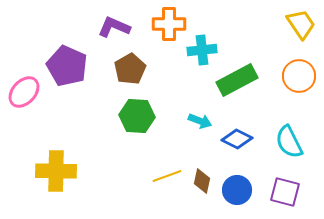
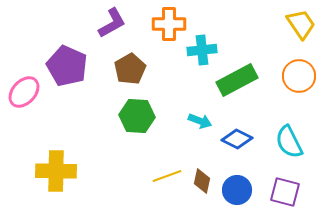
purple L-shape: moved 2 px left, 4 px up; rotated 128 degrees clockwise
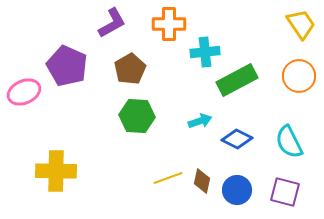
cyan cross: moved 3 px right, 2 px down
pink ellipse: rotated 24 degrees clockwise
cyan arrow: rotated 40 degrees counterclockwise
yellow line: moved 1 px right, 2 px down
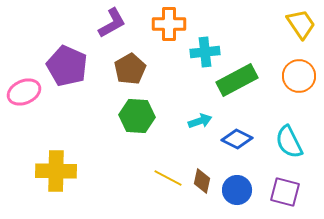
yellow line: rotated 48 degrees clockwise
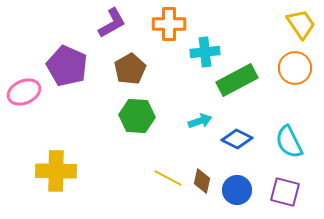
orange circle: moved 4 px left, 8 px up
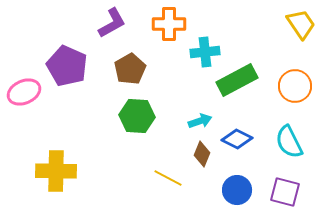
orange circle: moved 18 px down
brown diamond: moved 27 px up; rotated 10 degrees clockwise
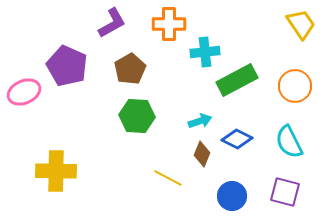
blue circle: moved 5 px left, 6 px down
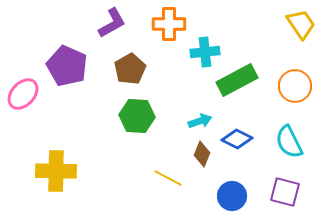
pink ellipse: moved 1 px left, 2 px down; rotated 24 degrees counterclockwise
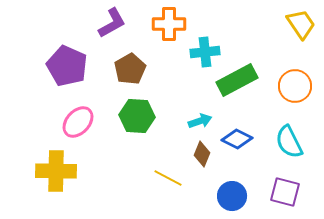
pink ellipse: moved 55 px right, 28 px down
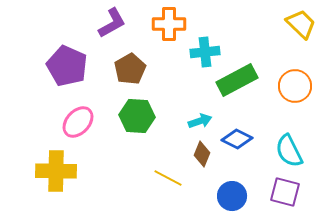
yellow trapezoid: rotated 12 degrees counterclockwise
cyan semicircle: moved 9 px down
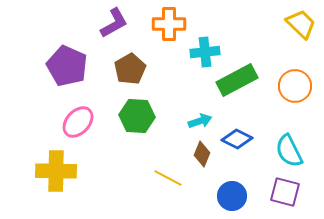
purple L-shape: moved 2 px right
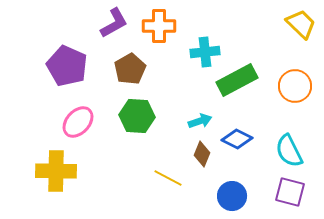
orange cross: moved 10 px left, 2 px down
purple square: moved 5 px right
